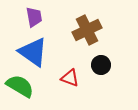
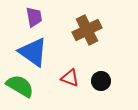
black circle: moved 16 px down
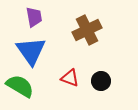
blue triangle: moved 2 px left, 1 px up; rotated 20 degrees clockwise
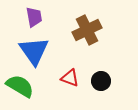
blue triangle: moved 3 px right
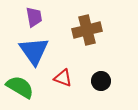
brown cross: rotated 12 degrees clockwise
red triangle: moved 7 px left
green semicircle: moved 1 px down
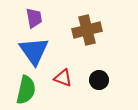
purple trapezoid: moved 1 px down
black circle: moved 2 px left, 1 px up
green semicircle: moved 6 px right, 3 px down; rotated 72 degrees clockwise
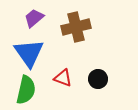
purple trapezoid: rotated 120 degrees counterclockwise
brown cross: moved 11 px left, 3 px up
blue triangle: moved 5 px left, 2 px down
black circle: moved 1 px left, 1 px up
